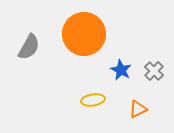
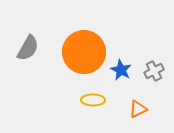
orange circle: moved 18 px down
gray semicircle: moved 1 px left, 1 px down
gray cross: rotated 18 degrees clockwise
yellow ellipse: rotated 10 degrees clockwise
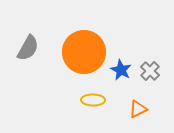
gray cross: moved 4 px left; rotated 18 degrees counterclockwise
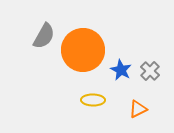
gray semicircle: moved 16 px right, 12 px up
orange circle: moved 1 px left, 2 px up
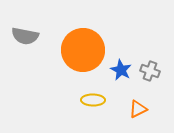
gray semicircle: moved 19 px left; rotated 72 degrees clockwise
gray cross: rotated 24 degrees counterclockwise
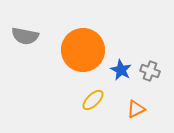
yellow ellipse: rotated 45 degrees counterclockwise
orange triangle: moved 2 px left
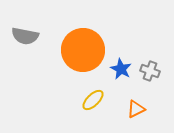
blue star: moved 1 px up
